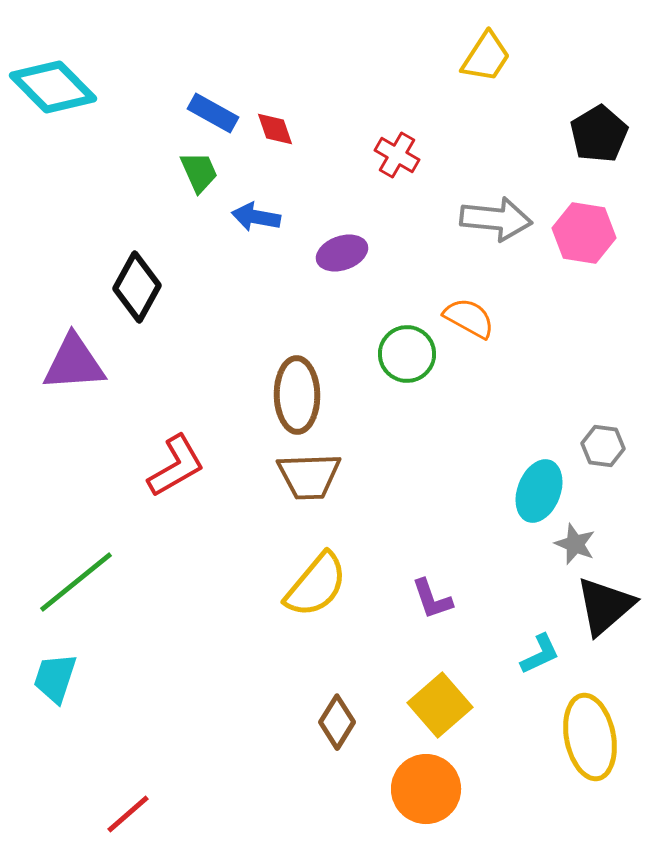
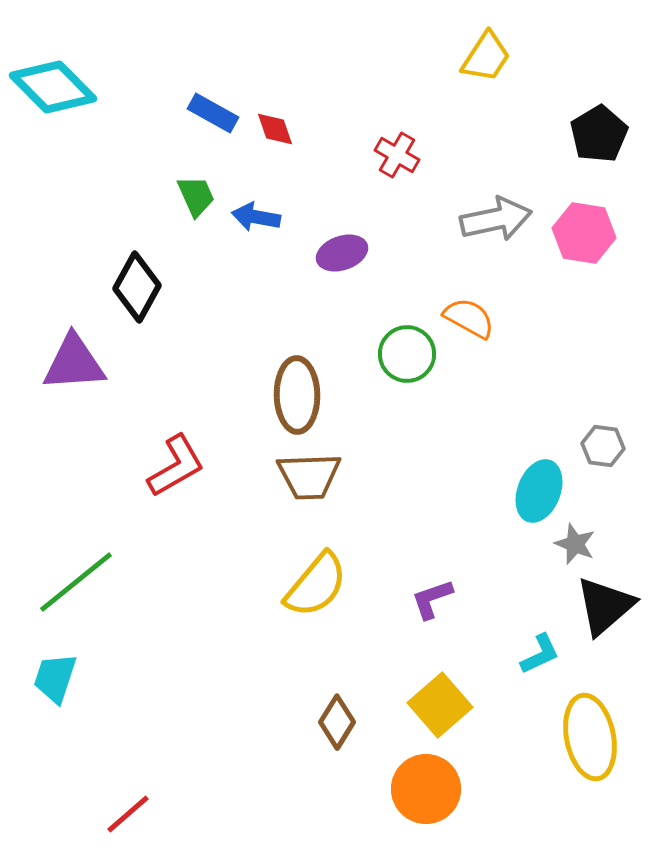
green trapezoid: moved 3 px left, 24 px down
gray arrow: rotated 18 degrees counterclockwise
purple L-shape: rotated 90 degrees clockwise
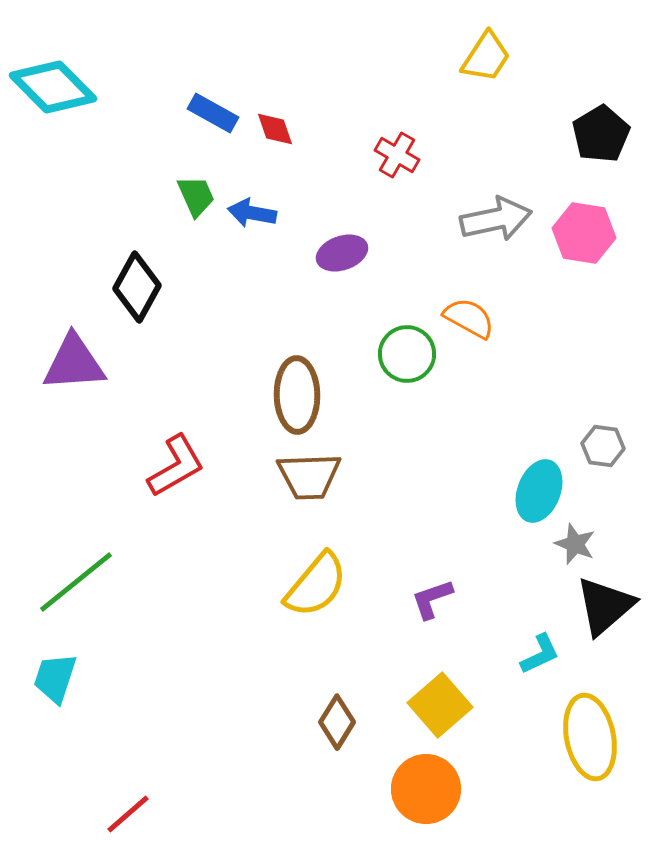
black pentagon: moved 2 px right
blue arrow: moved 4 px left, 4 px up
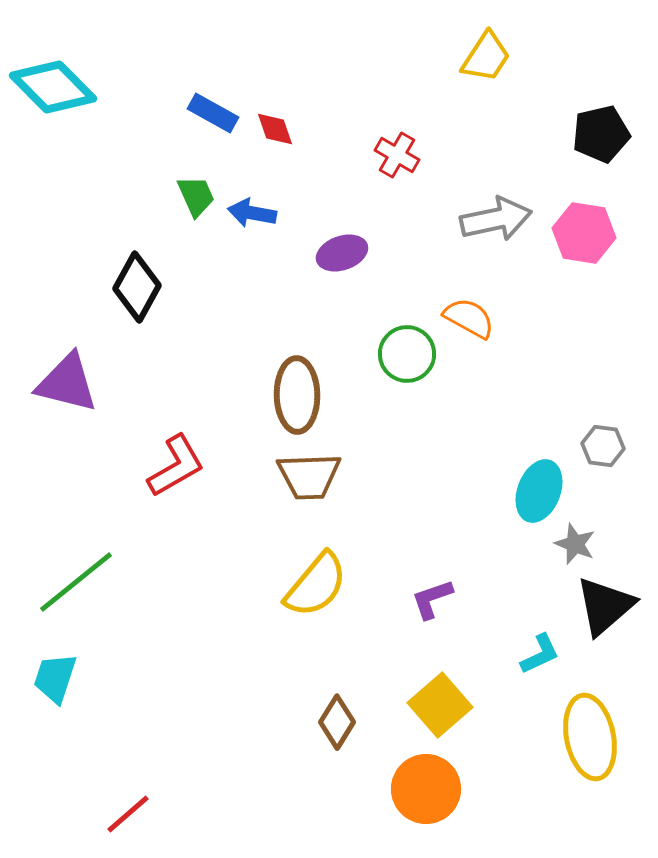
black pentagon: rotated 18 degrees clockwise
purple triangle: moved 7 px left, 20 px down; rotated 18 degrees clockwise
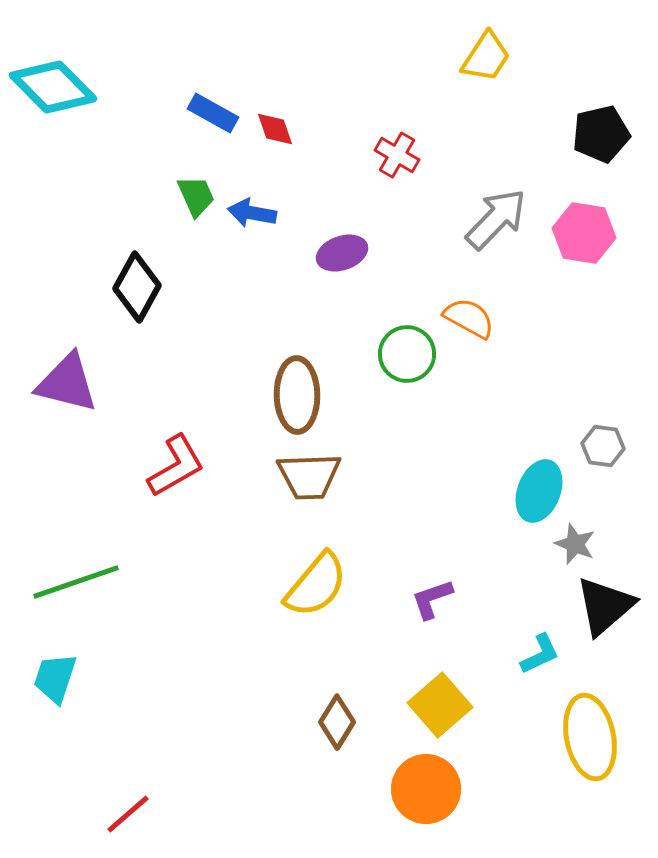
gray arrow: rotated 34 degrees counterclockwise
green line: rotated 20 degrees clockwise
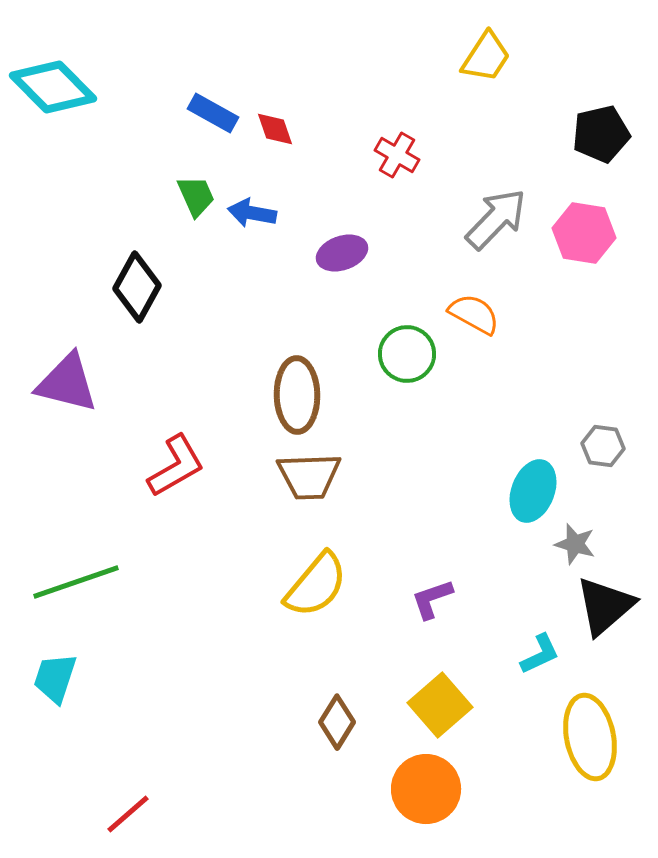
orange semicircle: moved 5 px right, 4 px up
cyan ellipse: moved 6 px left
gray star: rotated 6 degrees counterclockwise
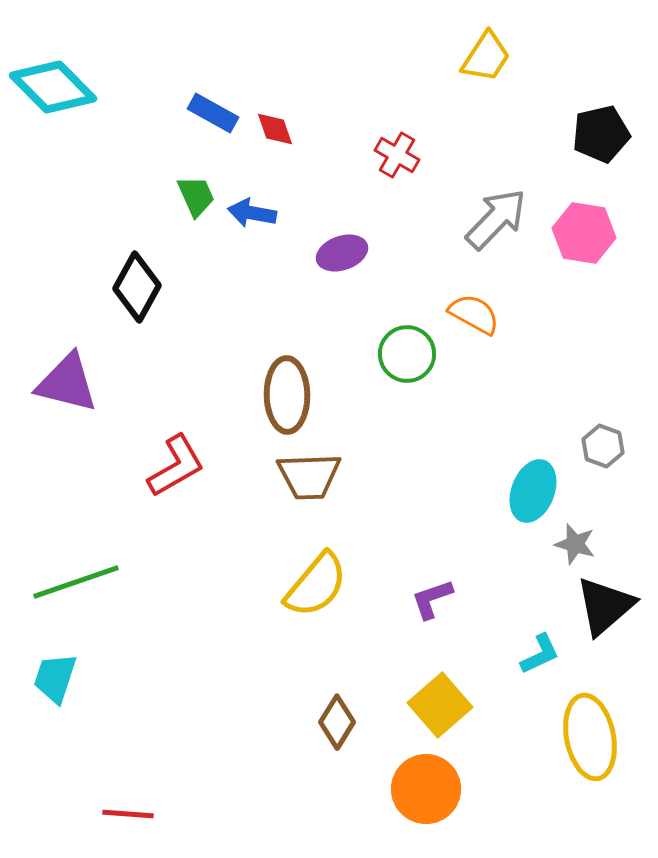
brown ellipse: moved 10 px left
gray hexagon: rotated 12 degrees clockwise
red line: rotated 45 degrees clockwise
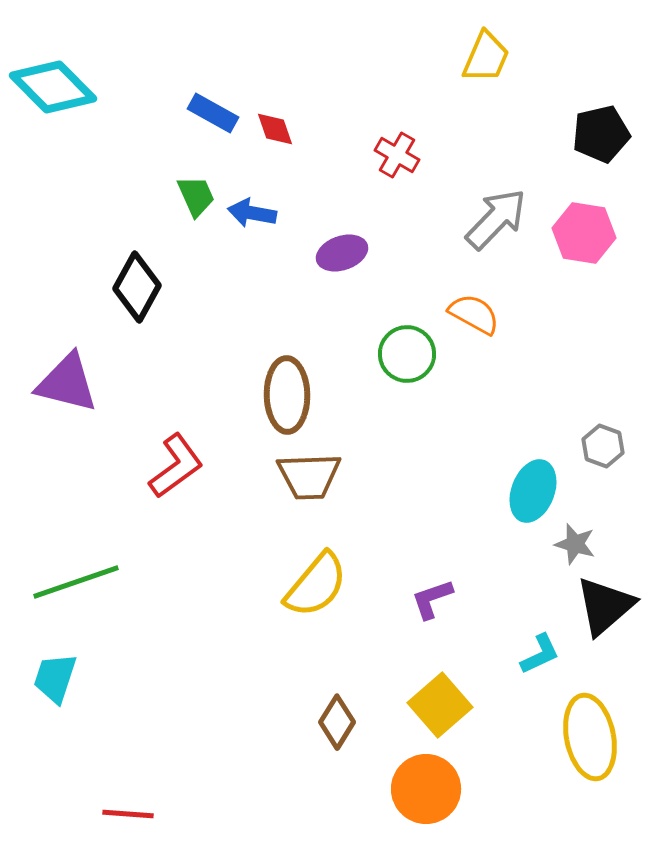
yellow trapezoid: rotated 10 degrees counterclockwise
red L-shape: rotated 6 degrees counterclockwise
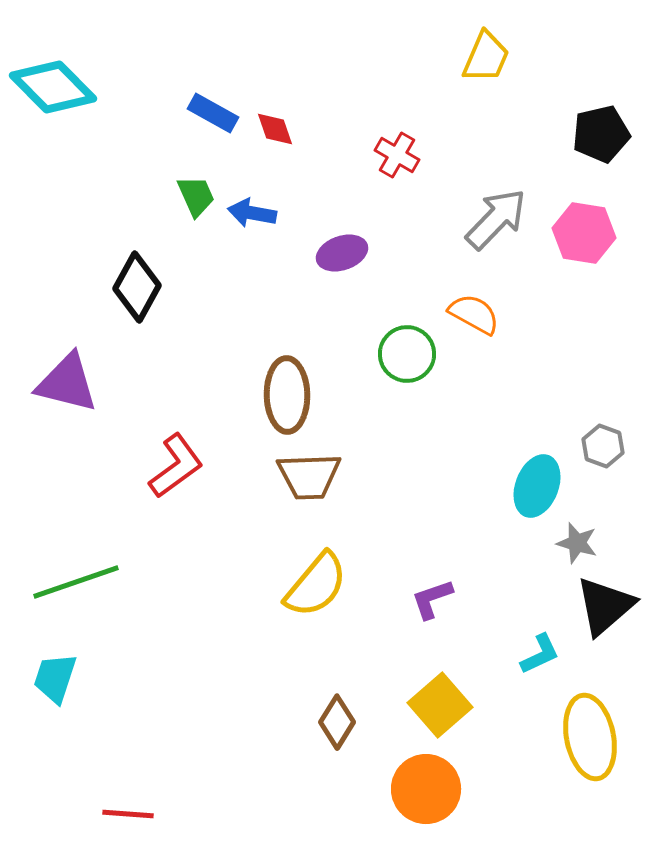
cyan ellipse: moved 4 px right, 5 px up
gray star: moved 2 px right, 1 px up
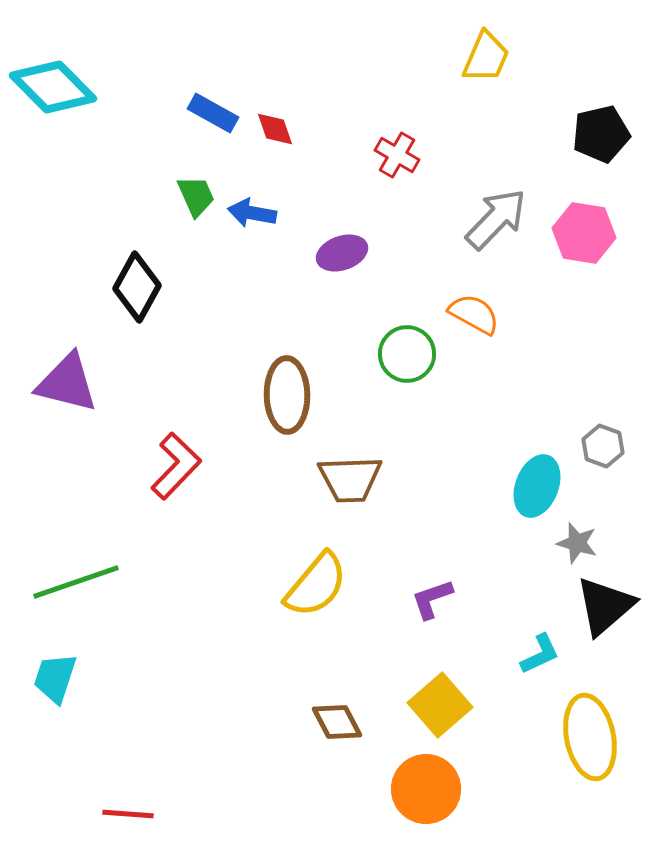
red L-shape: rotated 10 degrees counterclockwise
brown trapezoid: moved 41 px right, 3 px down
brown diamond: rotated 60 degrees counterclockwise
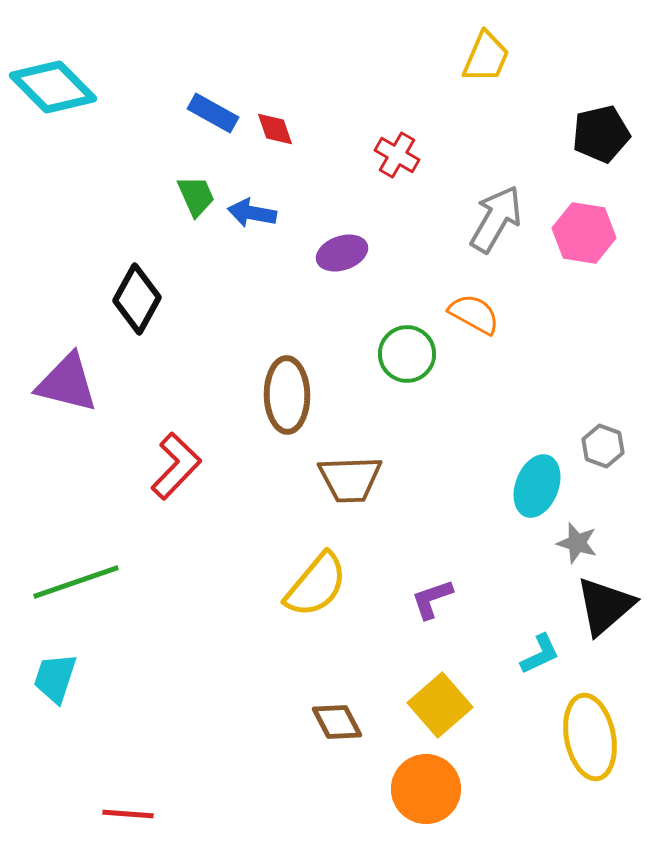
gray arrow: rotated 14 degrees counterclockwise
black diamond: moved 12 px down
